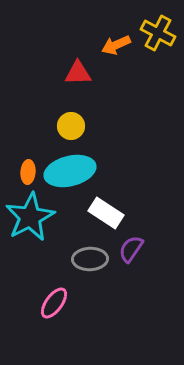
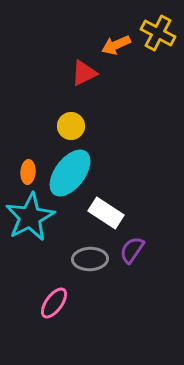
red triangle: moved 6 px right; rotated 24 degrees counterclockwise
cyan ellipse: moved 2 px down; rotated 39 degrees counterclockwise
purple semicircle: moved 1 px right, 1 px down
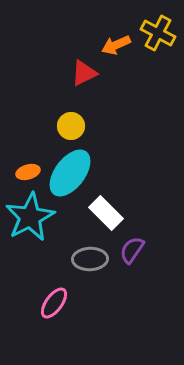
orange ellipse: rotated 70 degrees clockwise
white rectangle: rotated 12 degrees clockwise
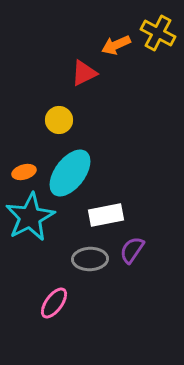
yellow circle: moved 12 px left, 6 px up
orange ellipse: moved 4 px left
white rectangle: moved 2 px down; rotated 56 degrees counterclockwise
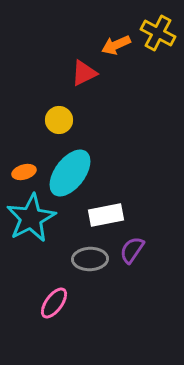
cyan star: moved 1 px right, 1 px down
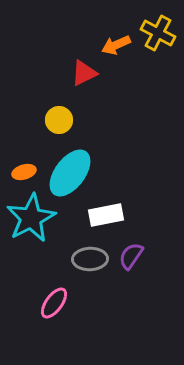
purple semicircle: moved 1 px left, 6 px down
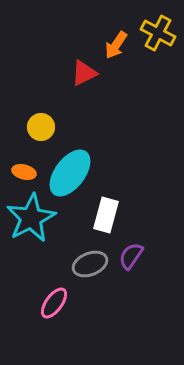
orange arrow: rotated 32 degrees counterclockwise
yellow circle: moved 18 px left, 7 px down
orange ellipse: rotated 30 degrees clockwise
white rectangle: rotated 64 degrees counterclockwise
gray ellipse: moved 5 px down; rotated 20 degrees counterclockwise
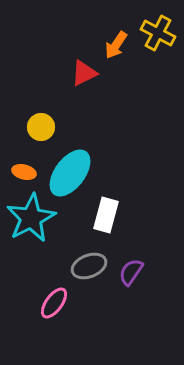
purple semicircle: moved 16 px down
gray ellipse: moved 1 px left, 2 px down
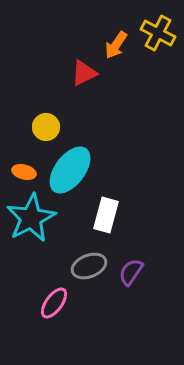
yellow circle: moved 5 px right
cyan ellipse: moved 3 px up
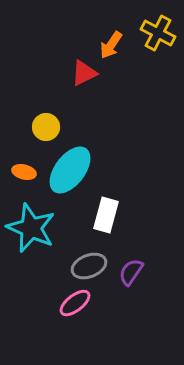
orange arrow: moved 5 px left
cyan star: moved 10 px down; rotated 21 degrees counterclockwise
pink ellipse: moved 21 px right; rotated 16 degrees clockwise
